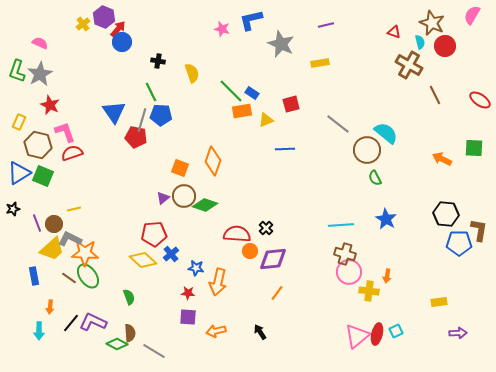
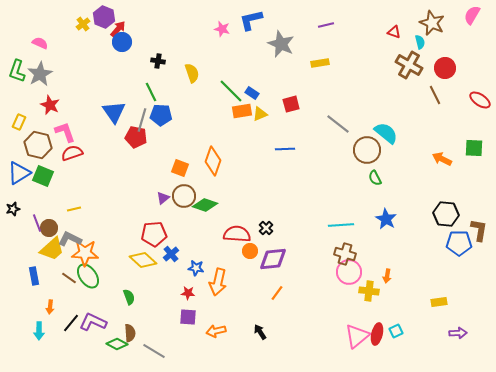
red circle at (445, 46): moved 22 px down
yellow triangle at (266, 120): moved 6 px left, 6 px up
brown circle at (54, 224): moved 5 px left, 4 px down
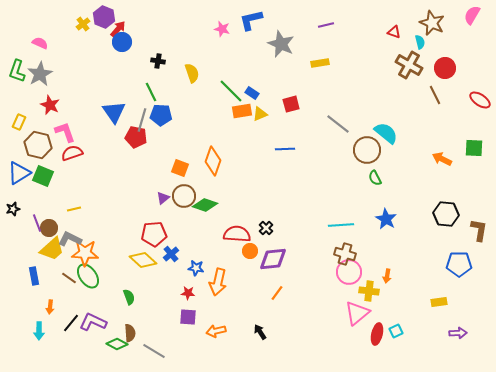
blue pentagon at (459, 243): moved 21 px down
pink triangle at (357, 336): moved 23 px up
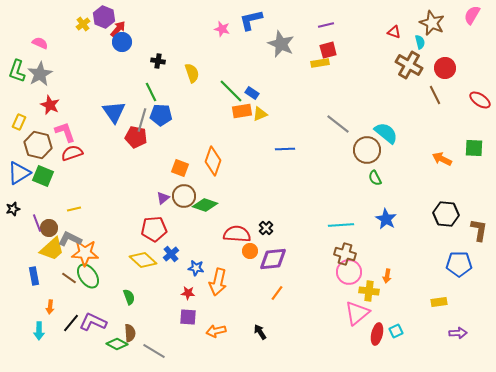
red square at (291, 104): moved 37 px right, 54 px up
red pentagon at (154, 234): moved 5 px up
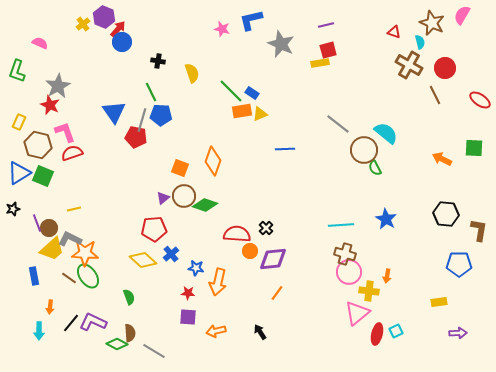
pink semicircle at (472, 15): moved 10 px left
gray star at (40, 74): moved 18 px right, 12 px down
brown circle at (367, 150): moved 3 px left
green semicircle at (375, 178): moved 10 px up
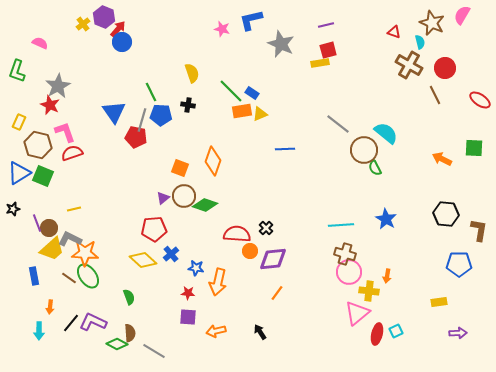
black cross at (158, 61): moved 30 px right, 44 px down
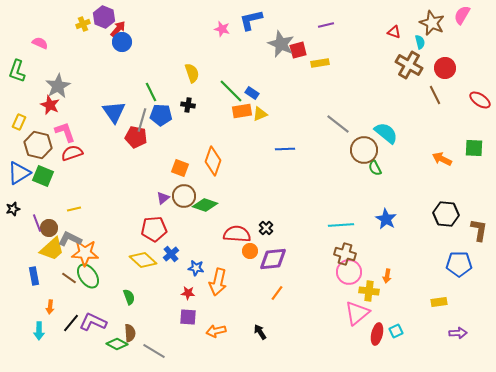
yellow cross at (83, 24): rotated 16 degrees clockwise
red square at (328, 50): moved 30 px left
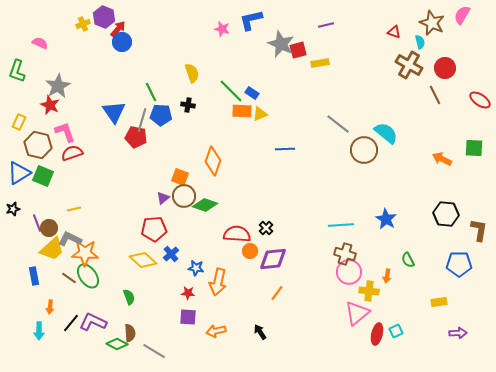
orange rectangle at (242, 111): rotated 12 degrees clockwise
orange square at (180, 168): moved 9 px down
green semicircle at (375, 168): moved 33 px right, 92 px down
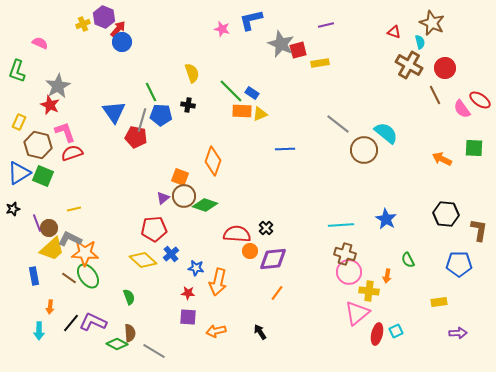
pink semicircle at (462, 15): moved 94 px down; rotated 66 degrees counterclockwise
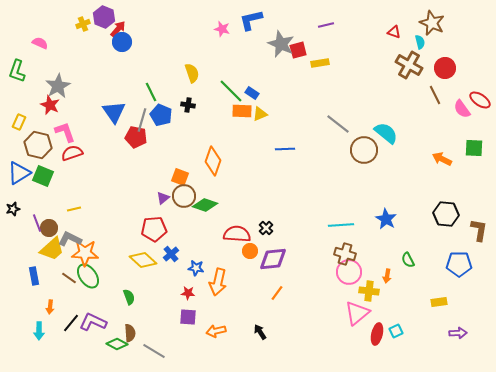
blue pentagon at (161, 115): rotated 20 degrees clockwise
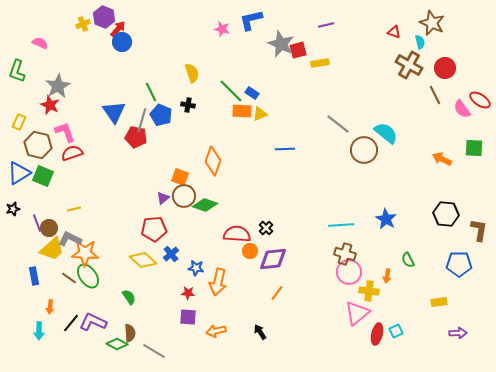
green semicircle at (129, 297): rotated 14 degrees counterclockwise
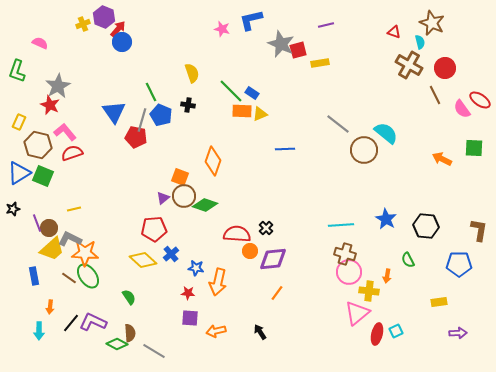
pink L-shape at (65, 132): rotated 20 degrees counterclockwise
black hexagon at (446, 214): moved 20 px left, 12 px down
purple square at (188, 317): moved 2 px right, 1 px down
